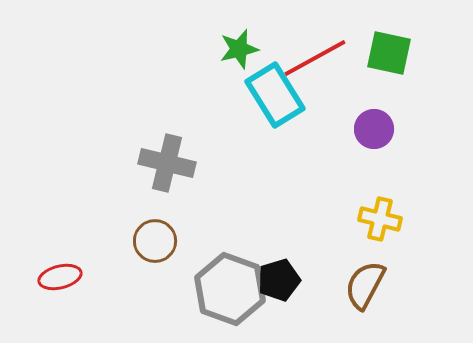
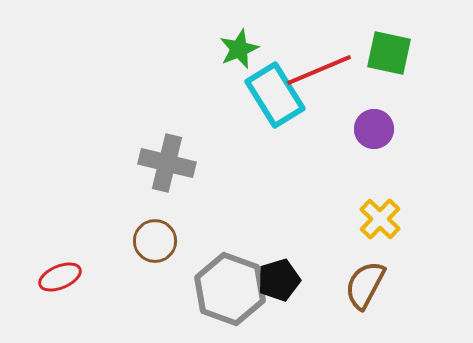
green star: rotated 9 degrees counterclockwise
red line: moved 4 px right, 12 px down; rotated 6 degrees clockwise
yellow cross: rotated 30 degrees clockwise
red ellipse: rotated 9 degrees counterclockwise
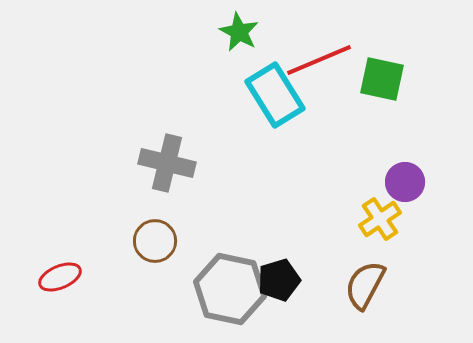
green star: moved 17 px up; rotated 21 degrees counterclockwise
green square: moved 7 px left, 26 px down
red line: moved 10 px up
purple circle: moved 31 px right, 53 px down
yellow cross: rotated 12 degrees clockwise
gray hexagon: rotated 8 degrees counterclockwise
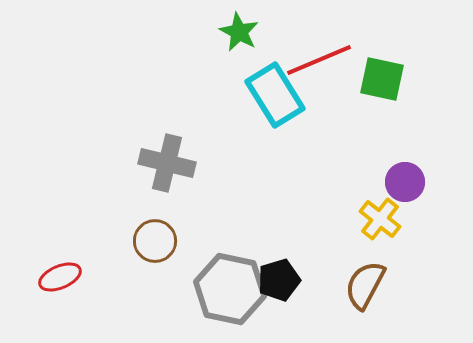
yellow cross: rotated 18 degrees counterclockwise
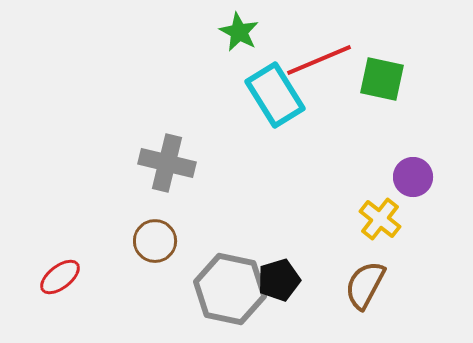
purple circle: moved 8 px right, 5 px up
red ellipse: rotated 15 degrees counterclockwise
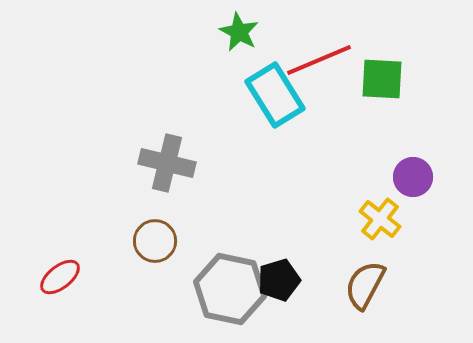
green square: rotated 9 degrees counterclockwise
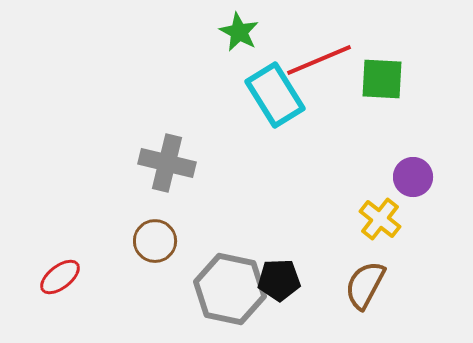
black pentagon: rotated 15 degrees clockwise
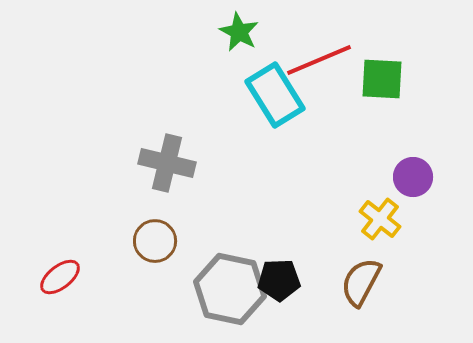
brown semicircle: moved 4 px left, 3 px up
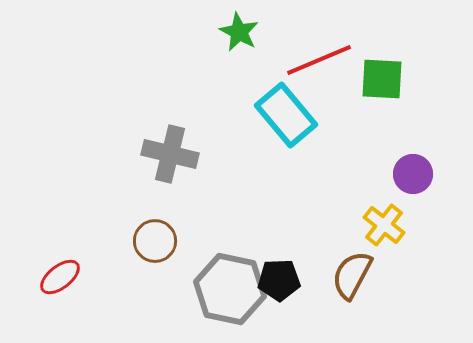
cyan rectangle: moved 11 px right, 20 px down; rotated 8 degrees counterclockwise
gray cross: moved 3 px right, 9 px up
purple circle: moved 3 px up
yellow cross: moved 4 px right, 6 px down
brown semicircle: moved 9 px left, 7 px up
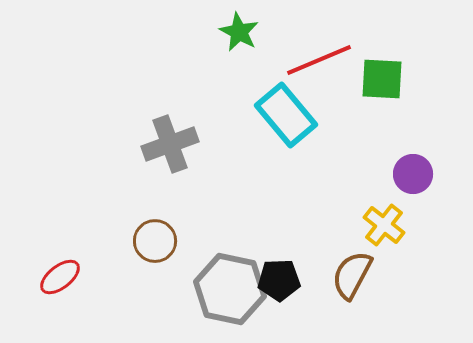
gray cross: moved 10 px up; rotated 34 degrees counterclockwise
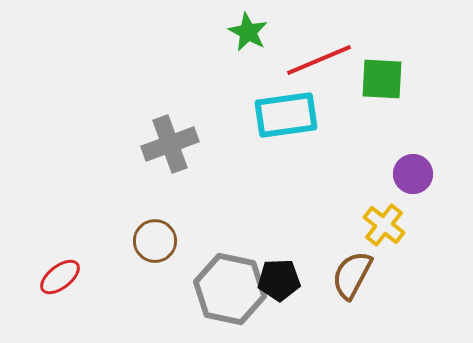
green star: moved 9 px right
cyan rectangle: rotated 58 degrees counterclockwise
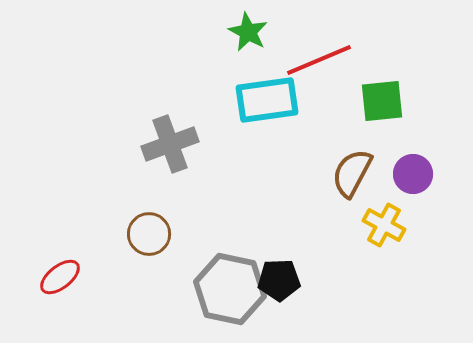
green square: moved 22 px down; rotated 9 degrees counterclockwise
cyan rectangle: moved 19 px left, 15 px up
yellow cross: rotated 9 degrees counterclockwise
brown circle: moved 6 px left, 7 px up
brown semicircle: moved 102 px up
